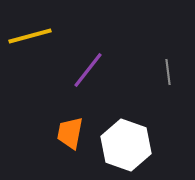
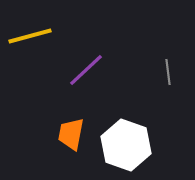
purple line: moved 2 px left; rotated 9 degrees clockwise
orange trapezoid: moved 1 px right, 1 px down
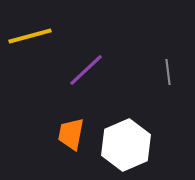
white hexagon: rotated 18 degrees clockwise
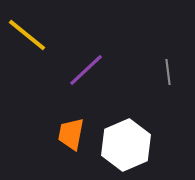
yellow line: moved 3 px left, 1 px up; rotated 54 degrees clockwise
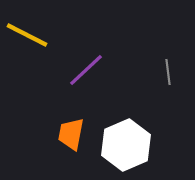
yellow line: rotated 12 degrees counterclockwise
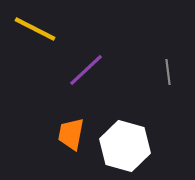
yellow line: moved 8 px right, 6 px up
white hexagon: moved 1 px left, 1 px down; rotated 21 degrees counterclockwise
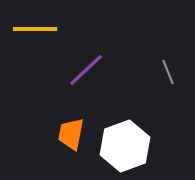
yellow line: rotated 27 degrees counterclockwise
gray line: rotated 15 degrees counterclockwise
white hexagon: rotated 24 degrees clockwise
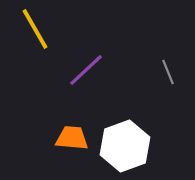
yellow line: rotated 60 degrees clockwise
orange trapezoid: moved 1 px right, 4 px down; rotated 84 degrees clockwise
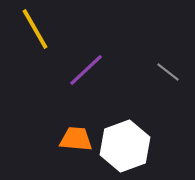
gray line: rotated 30 degrees counterclockwise
orange trapezoid: moved 4 px right, 1 px down
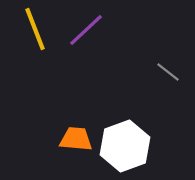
yellow line: rotated 9 degrees clockwise
purple line: moved 40 px up
